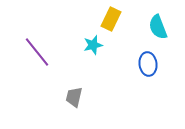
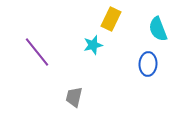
cyan semicircle: moved 2 px down
blue ellipse: rotated 10 degrees clockwise
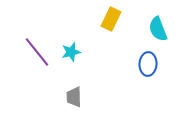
cyan star: moved 22 px left, 7 px down
gray trapezoid: rotated 15 degrees counterclockwise
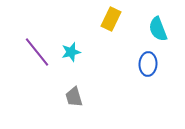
gray trapezoid: rotated 15 degrees counterclockwise
